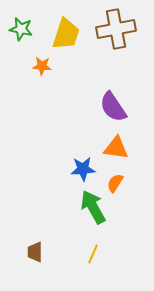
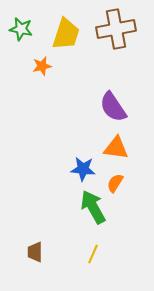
orange star: rotated 18 degrees counterclockwise
blue star: rotated 10 degrees clockwise
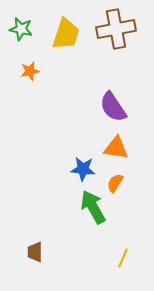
orange star: moved 12 px left, 5 px down
yellow line: moved 30 px right, 4 px down
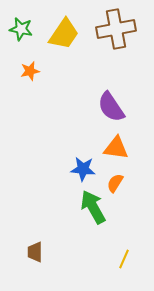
yellow trapezoid: moved 2 px left; rotated 16 degrees clockwise
purple semicircle: moved 2 px left
yellow line: moved 1 px right, 1 px down
